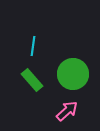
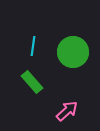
green circle: moved 22 px up
green rectangle: moved 2 px down
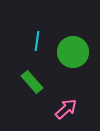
cyan line: moved 4 px right, 5 px up
pink arrow: moved 1 px left, 2 px up
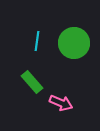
green circle: moved 1 px right, 9 px up
pink arrow: moved 5 px left, 6 px up; rotated 65 degrees clockwise
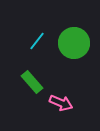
cyan line: rotated 30 degrees clockwise
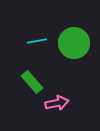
cyan line: rotated 42 degrees clockwise
pink arrow: moved 4 px left; rotated 35 degrees counterclockwise
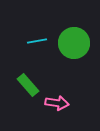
green rectangle: moved 4 px left, 3 px down
pink arrow: rotated 20 degrees clockwise
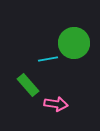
cyan line: moved 11 px right, 18 px down
pink arrow: moved 1 px left, 1 px down
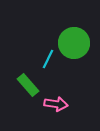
cyan line: rotated 54 degrees counterclockwise
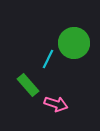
pink arrow: rotated 10 degrees clockwise
